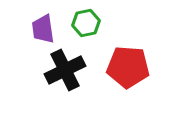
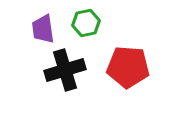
black cross: rotated 9 degrees clockwise
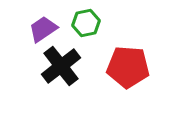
purple trapezoid: rotated 64 degrees clockwise
black cross: moved 4 px left, 4 px up; rotated 21 degrees counterclockwise
